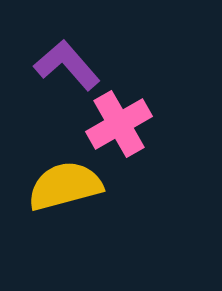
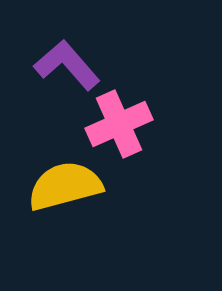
pink cross: rotated 6 degrees clockwise
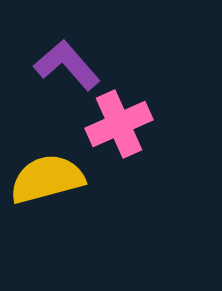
yellow semicircle: moved 18 px left, 7 px up
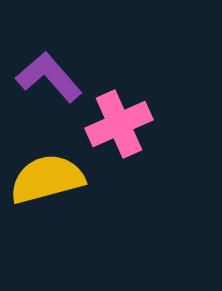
purple L-shape: moved 18 px left, 12 px down
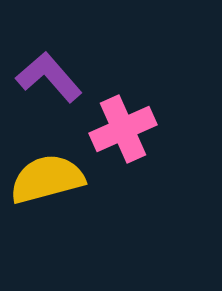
pink cross: moved 4 px right, 5 px down
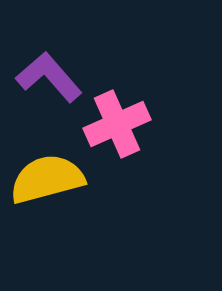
pink cross: moved 6 px left, 5 px up
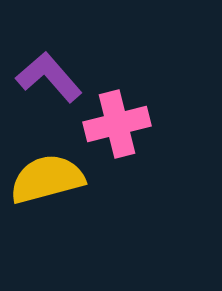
pink cross: rotated 10 degrees clockwise
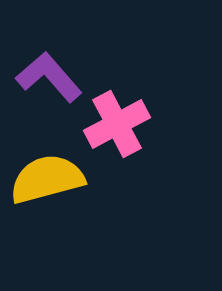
pink cross: rotated 14 degrees counterclockwise
